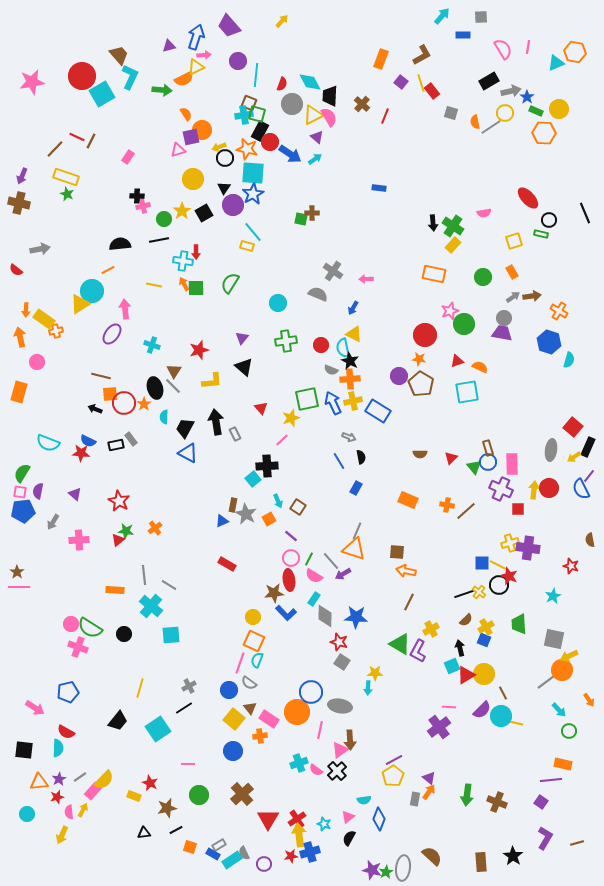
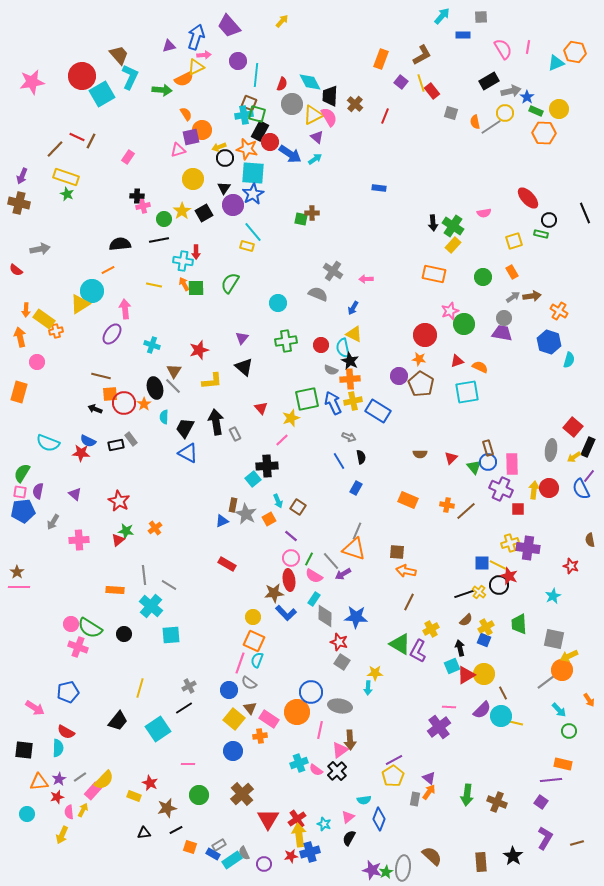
brown cross at (362, 104): moved 7 px left
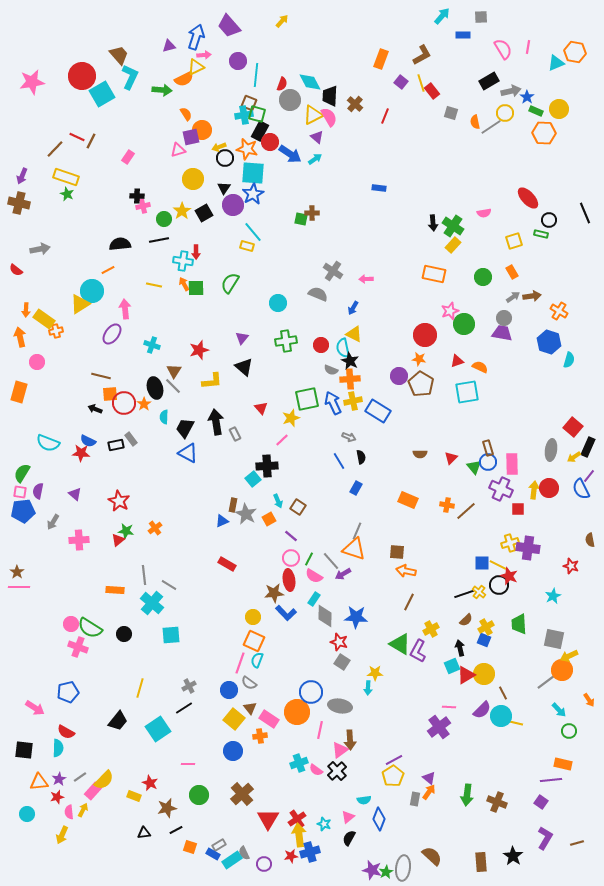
gray circle at (292, 104): moved 2 px left, 4 px up
cyan cross at (151, 606): moved 1 px right, 3 px up
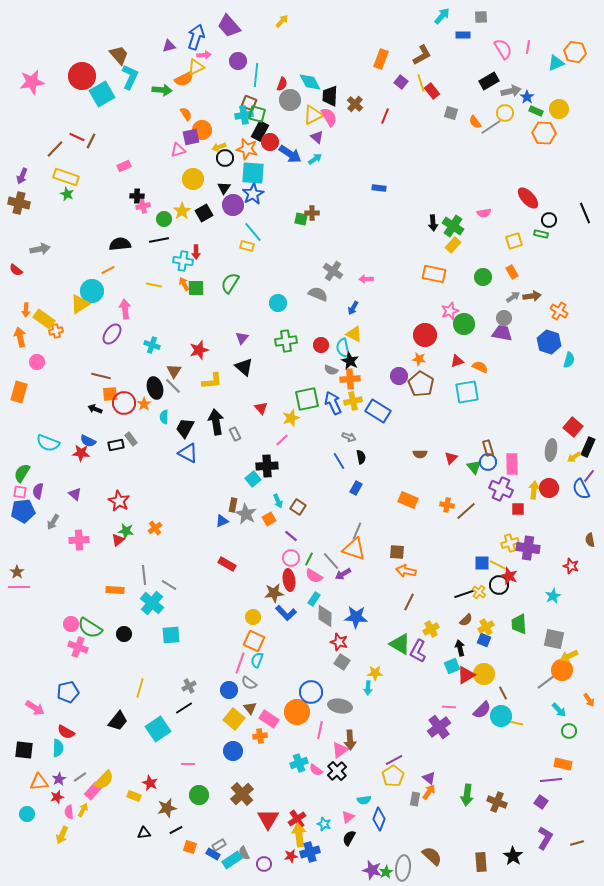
orange semicircle at (475, 122): rotated 24 degrees counterclockwise
pink rectangle at (128, 157): moved 4 px left, 9 px down; rotated 32 degrees clockwise
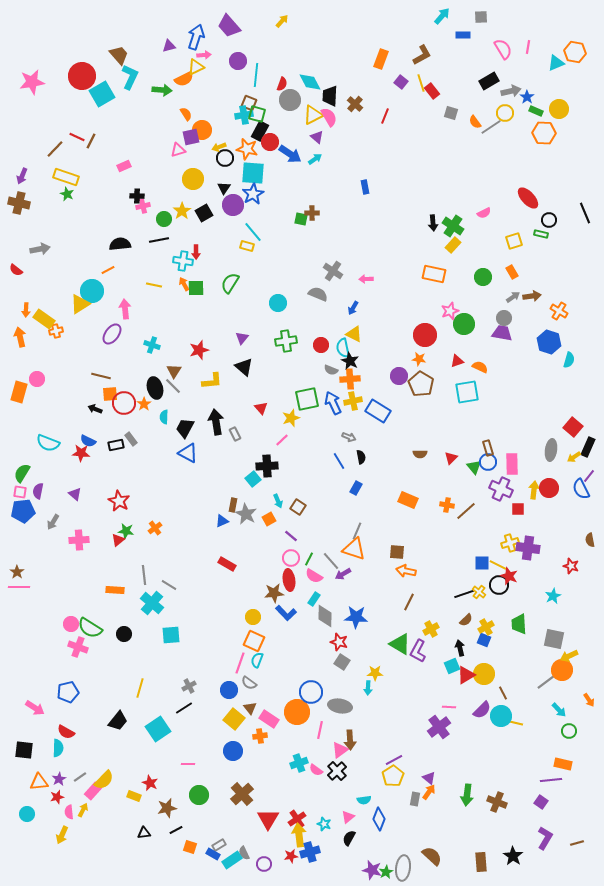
blue rectangle at (379, 188): moved 14 px left, 1 px up; rotated 72 degrees clockwise
pink semicircle at (484, 213): rotated 16 degrees counterclockwise
pink circle at (37, 362): moved 17 px down
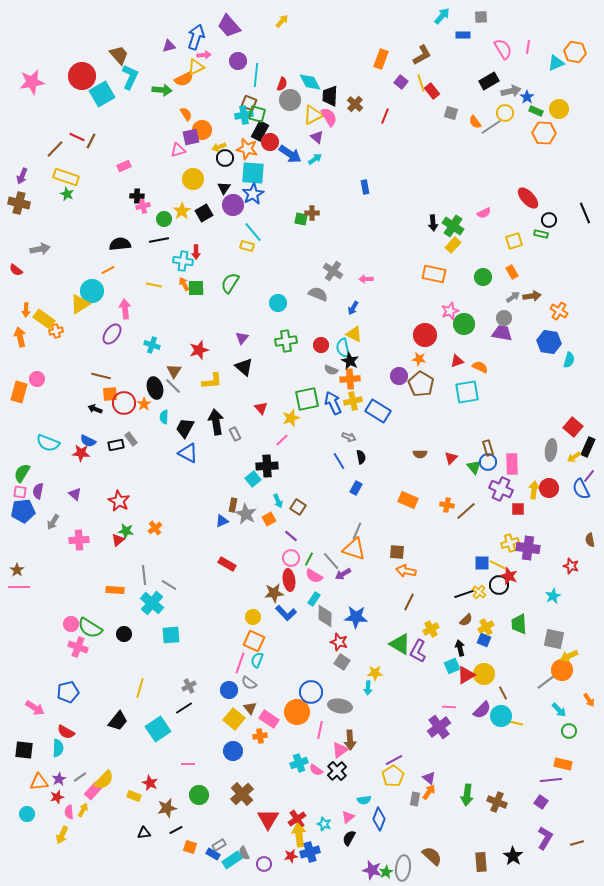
blue hexagon at (549, 342): rotated 10 degrees counterclockwise
brown star at (17, 572): moved 2 px up
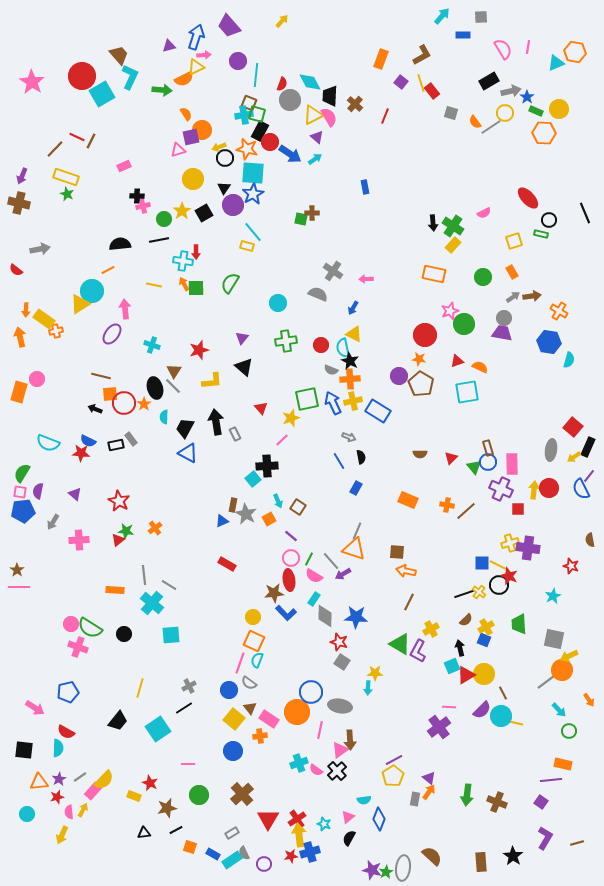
pink star at (32, 82): rotated 30 degrees counterclockwise
gray rectangle at (219, 845): moved 13 px right, 12 px up
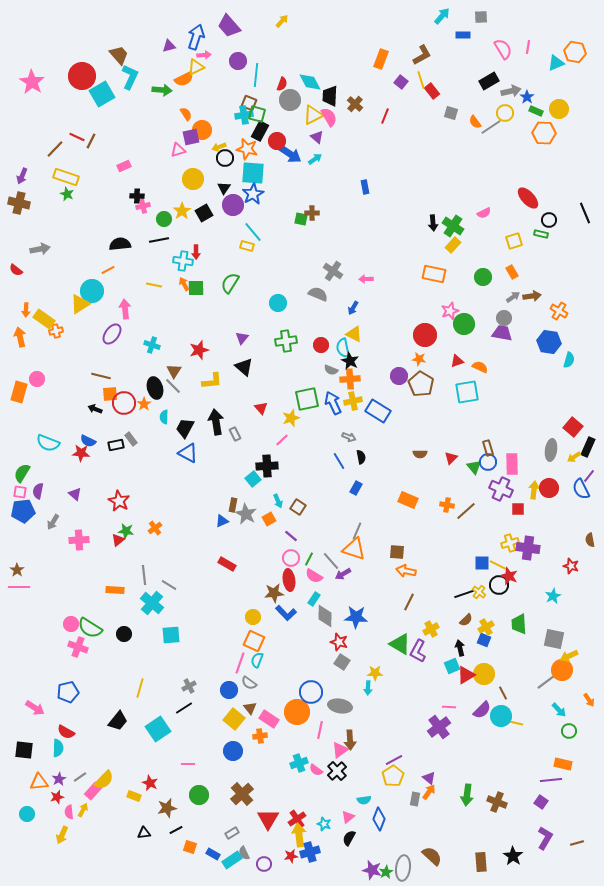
yellow line at (421, 83): moved 3 px up
red circle at (270, 142): moved 7 px right, 1 px up
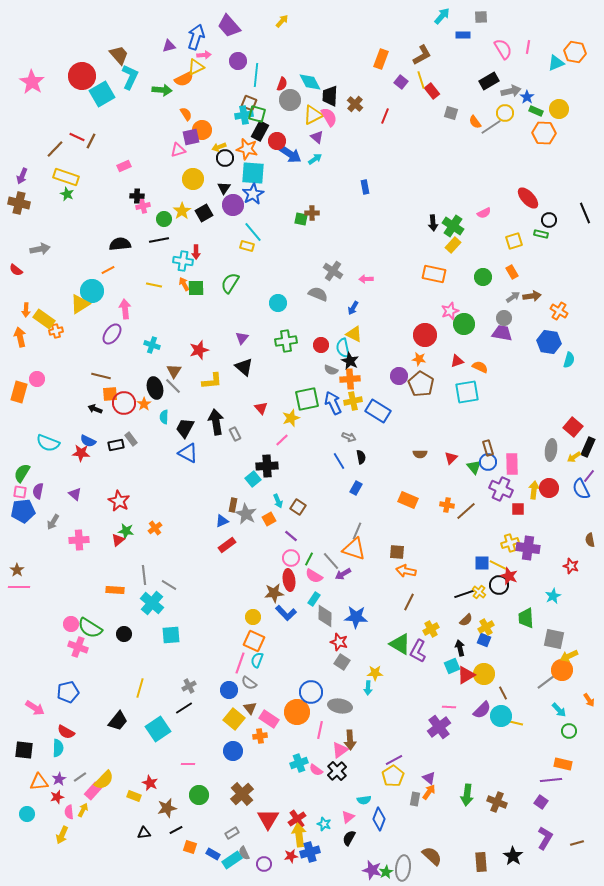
red rectangle at (227, 564): moved 19 px up; rotated 66 degrees counterclockwise
green trapezoid at (519, 624): moved 7 px right, 6 px up
